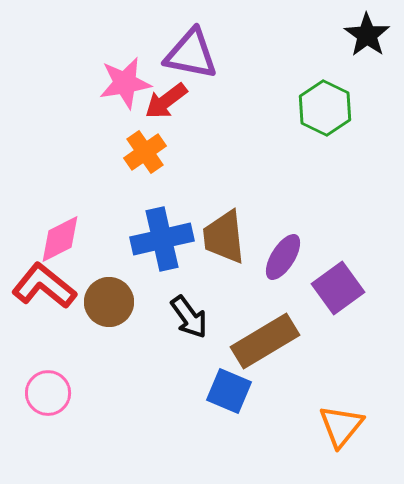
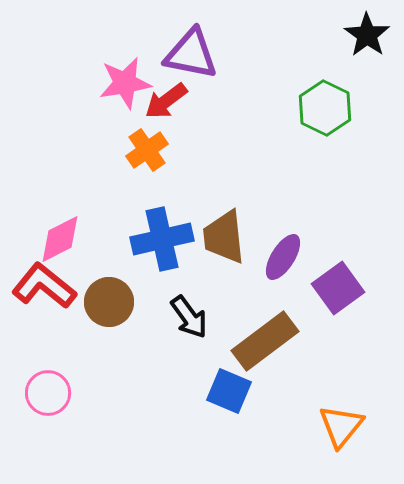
orange cross: moved 2 px right, 2 px up
brown rectangle: rotated 6 degrees counterclockwise
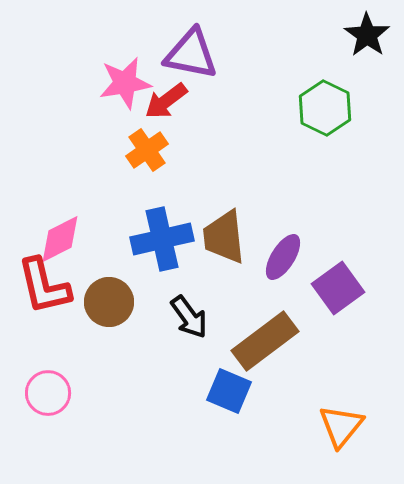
red L-shape: rotated 142 degrees counterclockwise
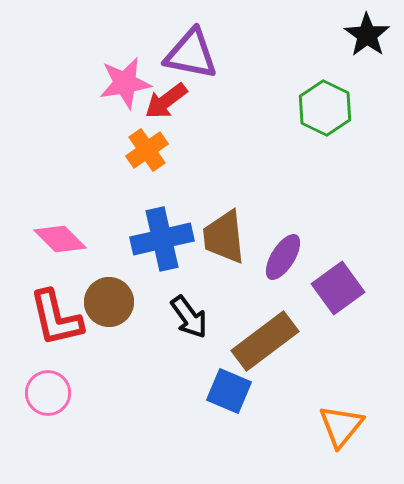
pink diamond: rotated 72 degrees clockwise
red L-shape: moved 12 px right, 32 px down
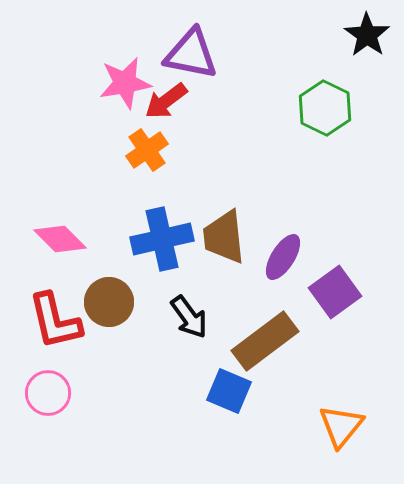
purple square: moved 3 px left, 4 px down
red L-shape: moved 1 px left, 3 px down
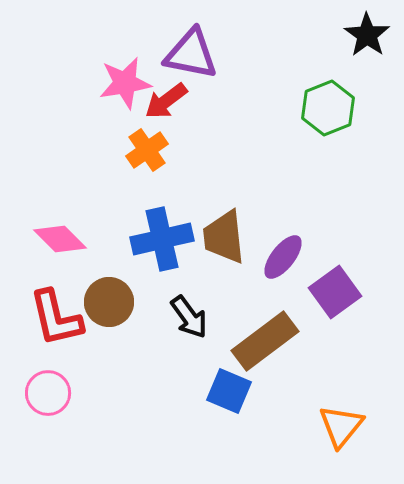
green hexagon: moved 3 px right; rotated 12 degrees clockwise
purple ellipse: rotated 6 degrees clockwise
red L-shape: moved 1 px right, 3 px up
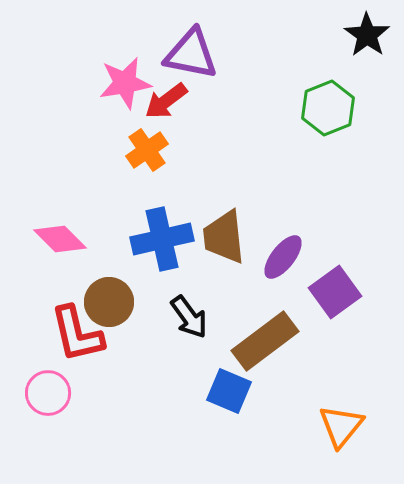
red L-shape: moved 21 px right, 16 px down
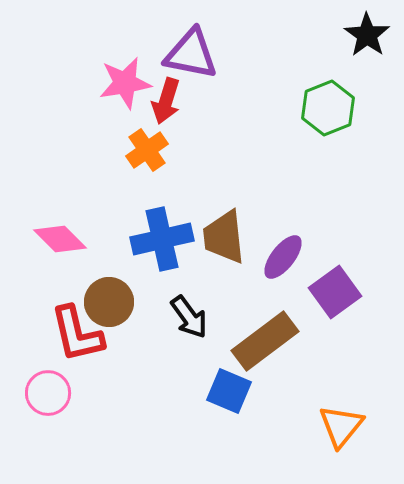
red arrow: rotated 36 degrees counterclockwise
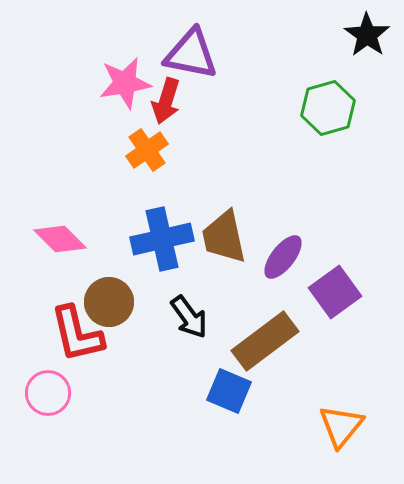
green hexagon: rotated 6 degrees clockwise
brown trapezoid: rotated 6 degrees counterclockwise
